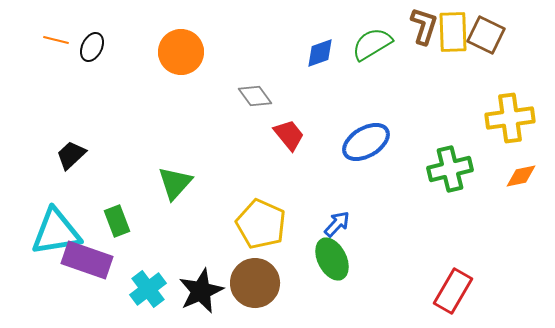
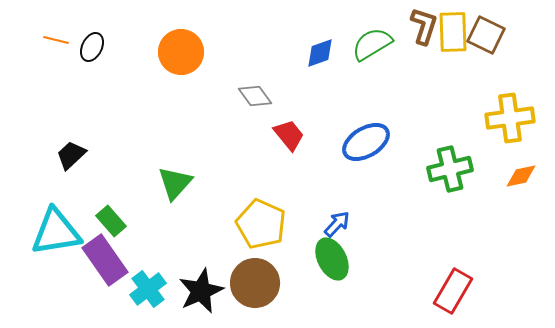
green rectangle: moved 6 px left; rotated 20 degrees counterclockwise
purple rectangle: moved 18 px right; rotated 36 degrees clockwise
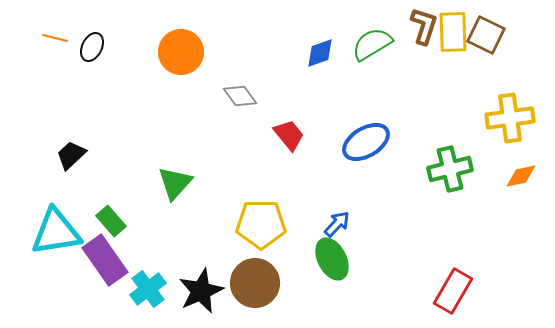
orange line: moved 1 px left, 2 px up
gray diamond: moved 15 px left
yellow pentagon: rotated 24 degrees counterclockwise
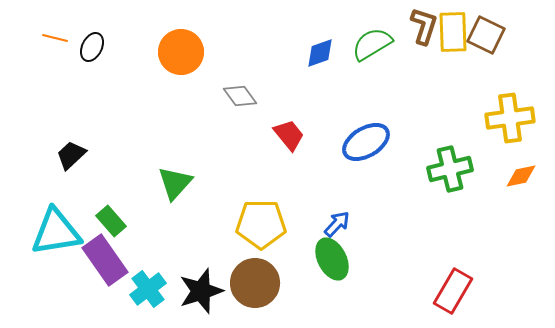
black star: rotated 6 degrees clockwise
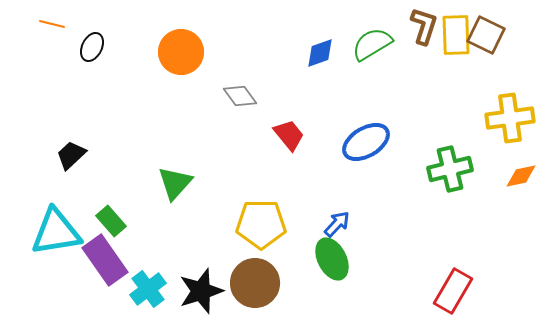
yellow rectangle: moved 3 px right, 3 px down
orange line: moved 3 px left, 14 px up
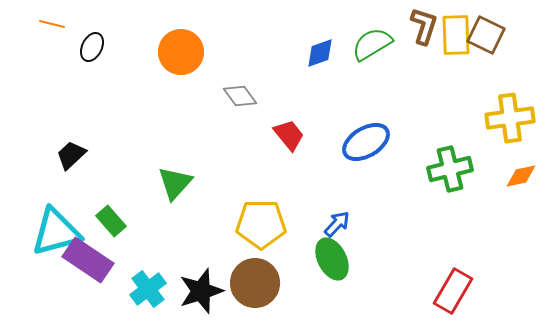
cyan triangle: rotated 6 degrees counterclockwise
purple rectangle: moved 17 px left; rotated 21 degrees counterclockwise
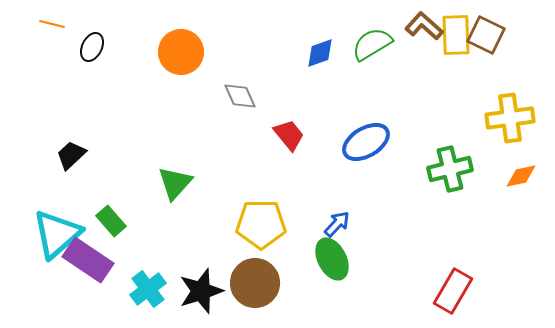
brown L-shape: rotated 66 degrees counterclockwise
gray diamond: rotated 12 degrees clockwise
cyan triangle: moved 1 px right, 2 px down; rotated 26 degrees counterclockwise
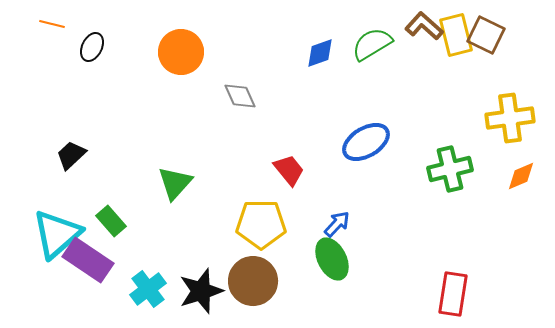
yellow rectangle: rotated 12 degrees counterclockwise
red trapezoid: moved 35 px down
orange diamond: rotated 12 degrees counterclockwise
brown circle: moved 2 px left, 2 px up
red rectangle: moved 3 px down; rotated 21 degrees counterclockwise
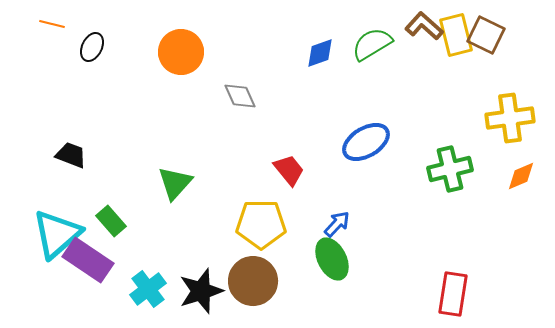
black trapezoid: rotated 64 degrees clockwise
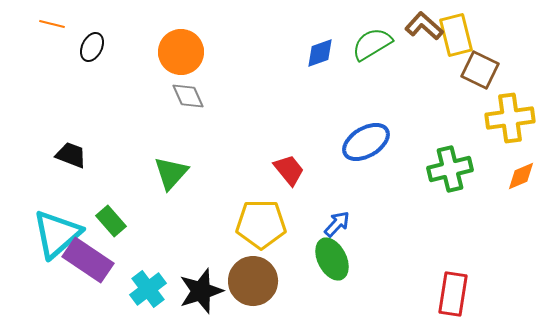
brown square: moved 6 px left, 35 px down
gray diamond: moved 52 px left
green triangle: moved 4 px left, 10 px up
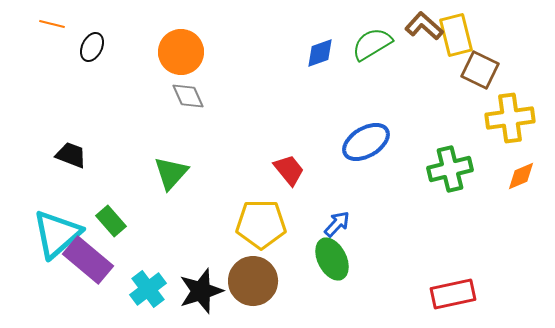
purple rectangle: rotated 6 degrees clockwise
red rectangle: rotated 69 degrees clockwise
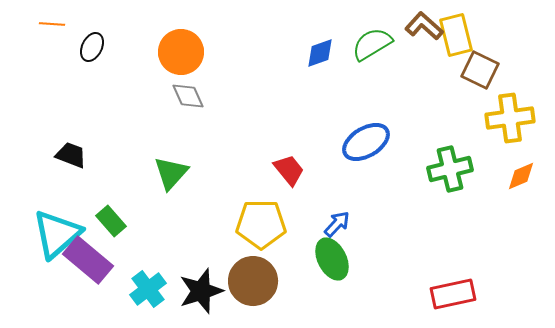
orange line: rotated 10 degrees counterclockwise
